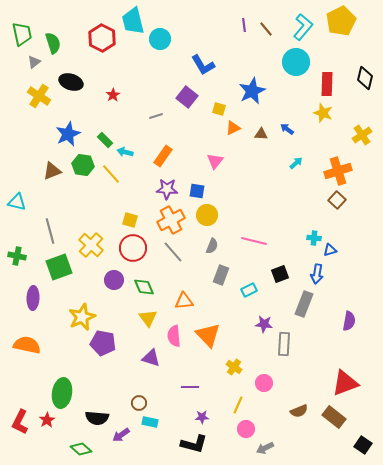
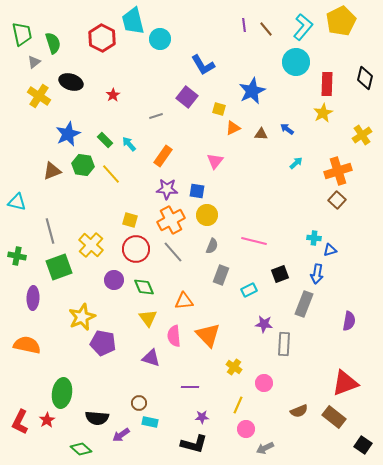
yellow star at (323, 113): rotated 24 degrees clockwise
cyan arrow at (125, 152): moved 4 px right, 8 px up; rotated 35 degrees clockwise
red circle at (133, 248): moved 3 px right, 1 px down
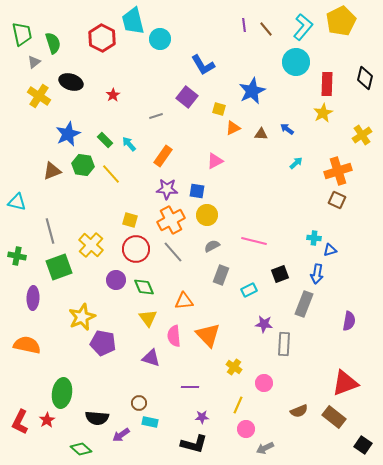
pink triangle at (215, 161): rotated 24 degrees clockwise
brown square at (337, 200): rotated 18 degrees counterclockwise
gray semicircle at (212, 246): rotated 140 degrees counterclockwise
purple circle at (114, 280): moved 2 px right
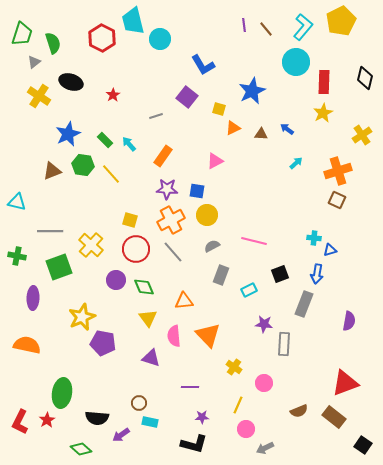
green trapezoid at (22, 34): rotated 30 degrees clockwise
red rectangle at (327, 84): moved 3 px left, 2 px up
gray line at (50, 231): rotated 75 degrees counterclockwise
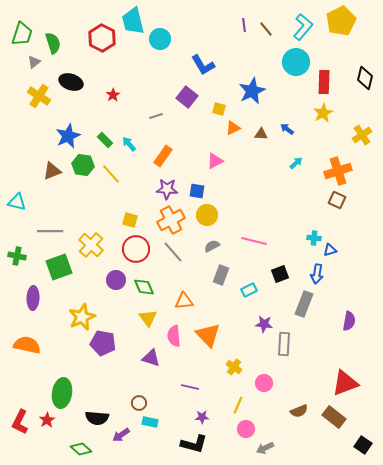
blue star at (68, 134): moved 2 px down
purple line at (190, 387): rotated 12 degrees clockwise
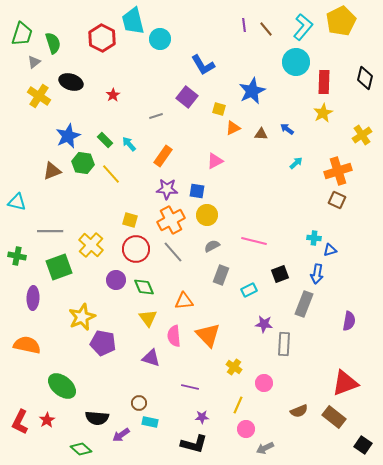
green hexagon at (83, 165): moved 2 px up
green ellipse at (62, 393): moved 7 px up; rotated 60 degrees counterclockwise
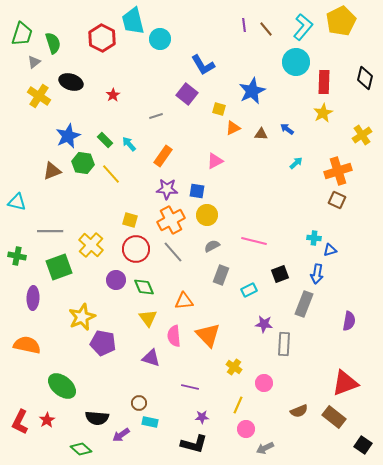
purple square at (187, 97): moved 3 px up
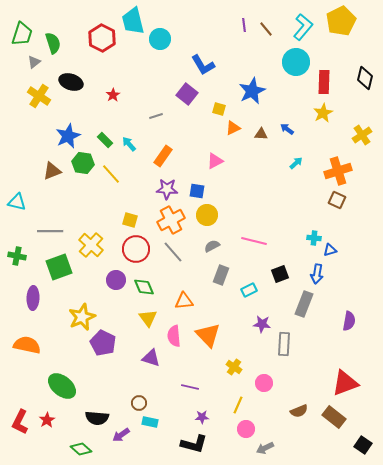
purple star at (264, 324): moved 2 px left
purple pentagon at (103, 343): rotated 15 degrees clockwise
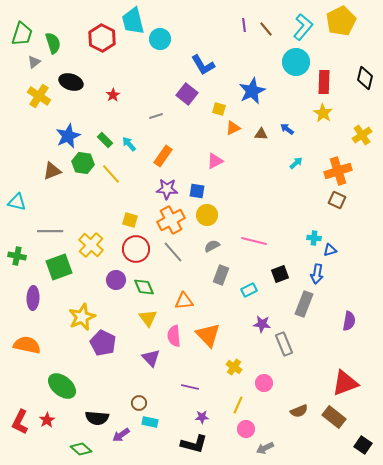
yellow star at (323, 113): rotated 12 degrees counterclockwise
gray rectangle at (284, 344): rotated 25 degrees counterclockwise
purple triangle at (151, 358): rotated 30 degrees clockwise
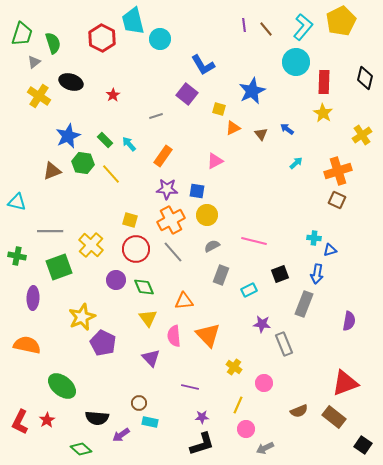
brown triangle at (261, 134): rotated 48 degrees clockwise
black L-shape at (194, 444): moved 8 px right; rotated 32 degrees counterclockwise
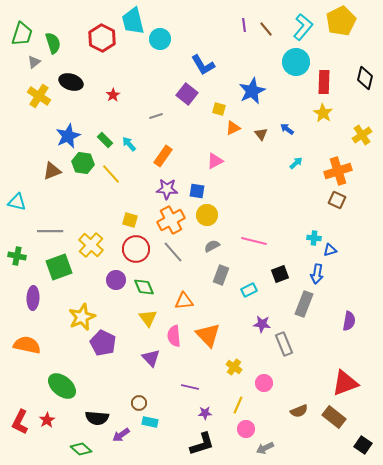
purple star at (202, 417): moved 3 px right, 4 px up
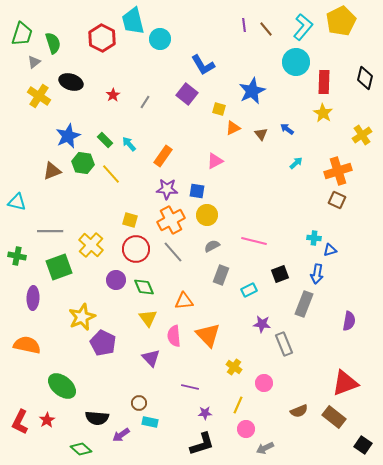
gray line at (156, 116): moved 11 px left, 14 px up; rotated 40 degrees counterclockwise
